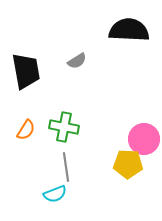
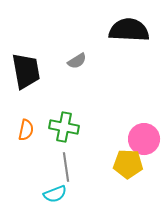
orange semicircle: rotated 20 degrees counterclockwise
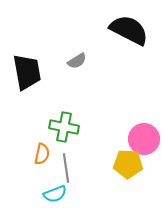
black semicircle: rotated 24 degrees clockwise
black trapezoid: moved 1 px right, 1 px down
orange semicircle: moved 16 px right, 24 px down
gray line: moved 1 px down
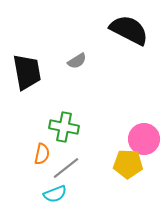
gray line: rotated 60 degrees clockwise
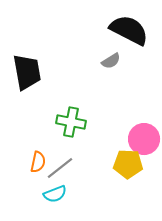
gray semicircle: moved 34 px right
green cross: moved 7 px right, 5 px up
orange semicircle: moved 4 px left, 8 px down
gray line: moved 6 px left
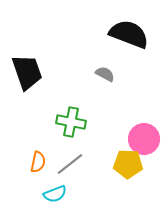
black semicircle: moved 4 px down; rotated 6 degrees counterclockwise
gray semicircle: moved 6 px left, 13 px down; rotated 120 degrees counterclockwise
black trapezoid: rotated 9 degrees counterclockwise
gray line: moved 10 px right, 4 px up
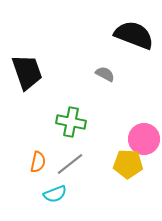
black semicircle: moved 5 px right, 1 px down
